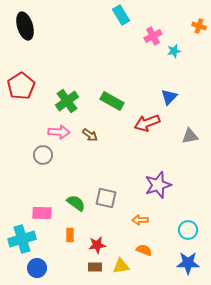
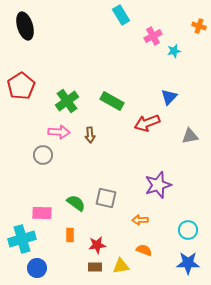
brown arrow: rotated 49 degrees clockwise
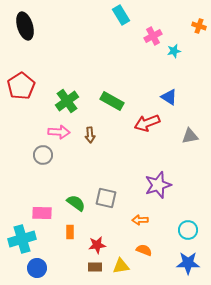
blue triangle: rotated 42 degrees counterclockwise
orange rectangle: moved 3 px up
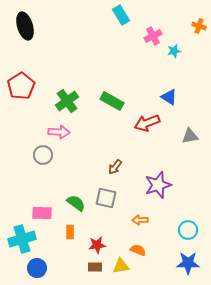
brown arrow: moved 25 px right, 32 px down; rotated 42 degrees clockwise
orange semicircle: moved 6 px left
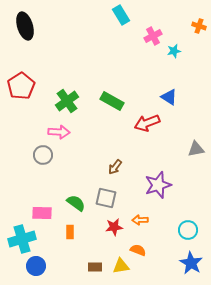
gray triangle: moved 6 px right, 13 px down
red star: moved 17 px right, 18 px up
blue star: moved 3 px right; rotated 30 degrees clockwise
blue circle: moved 1 px left, 2 px up
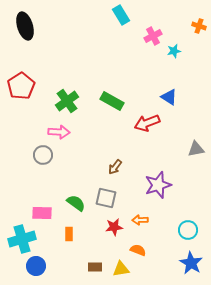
orange rectangle: moved 1 px left, 2 px down
yellow triangle: moved 3 px down
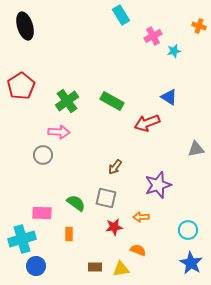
orange arrow: moved 1 px right, 3 px up
